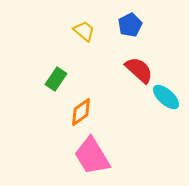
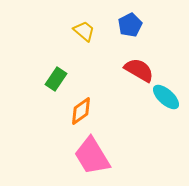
red semicircle: rotated 12 degrees counterclockwise
orange diamond: moved 1 px up
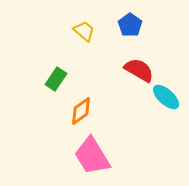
blue pentagon: rotated 10 degrees counterclockwise
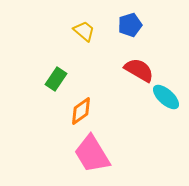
blue pentagon: rotated 20 degrees clockwise
pink trapezoid: moved 2 px up
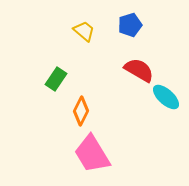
orange diamond: rotated 28 degrees counterclockwise
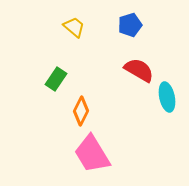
yellow trapezoid: moved 10 px left, 4 px up
cyan ellipse: moved 1 px right; rotated 36 degrees clockwise
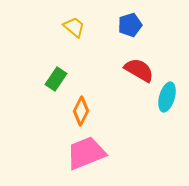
cyan ellipse: rotated 28 degrees clockwise
pink trapezoid: moved 6 px left, 1 px up; rotated 99 degrees clockwise
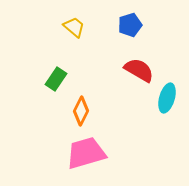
cyan ellipse: moved 1 px down
pink trapezoid: rotated 6 degrees clockwise
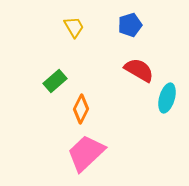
yellow trapezoid: rotated 20 degrees clockwise
green rectangle: moved 1 px left, 2 px down; rotated 15 degrees clockwise
orange diamond: moved 2 px up
pink trapezoid: rotated 27 degrees counterclockwise
